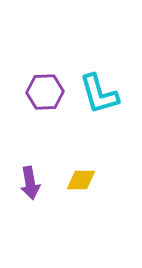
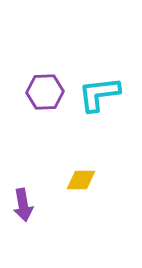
cyan L-shape: rotated 99 degrees clockwise
purple arrow: moved 7 px left, 22 px down
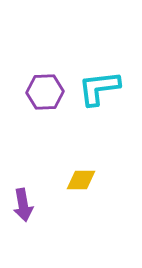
cyan L-shape: moved 6 px up
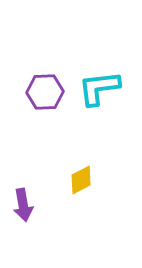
yellow diamond: rotated 28 degrees counterclockwise
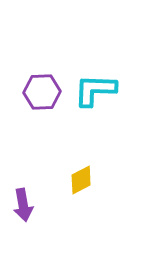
cyan L-shape: moved 4 px left, 2 px down; rotated 9 degrees clockwise
purple hexagon: moved 3 px left
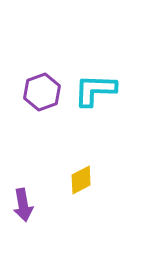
purple hexagon: rotated 18 degrees counterclockwise
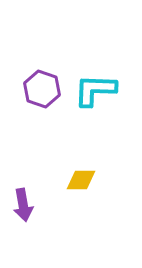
purple hexagon: moved 3 px up; rotated 21 degrees counterclockwise
yellow diamond: rotated 28 degrees clockwise
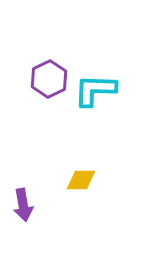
purple hexagon: moved 7 px right, 10 px up; rotated 15 degrees clockwise
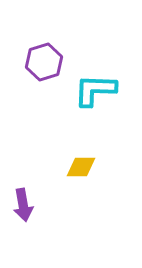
purple hexagon: moved 5 px left, 17 px up; rotated 9 degrees clockwise
yellow diamond: moved 13 px up
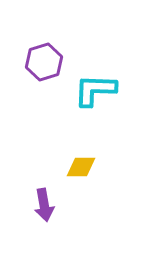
purple arrow: moved 21 px right
